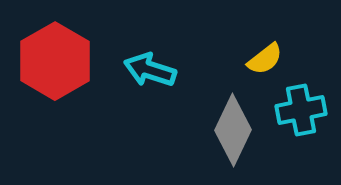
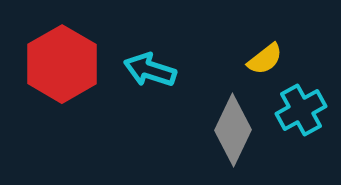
red hexagon: moved 7 px right, 3 px down
cyan cross: rotated 18 degrees counterclockwise
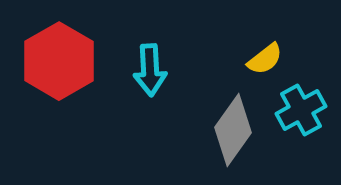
red hexagon: moved 3 px left, 3 px up
cyan arrow: rotated 111 degrees counterclockwise
gray diamond: rotated 10 degrees clockwise
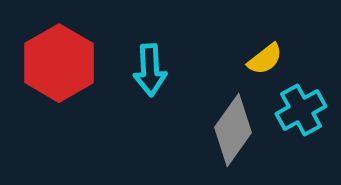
red hexagon: moved 2 px down
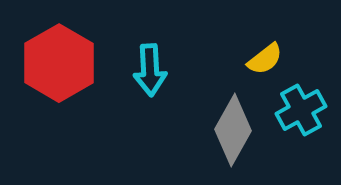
gray diamond: rotated 6 degrees counterclockwise
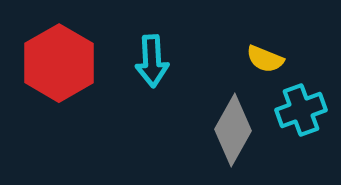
yellow semicircle: rotated 60 degrees clockwise
cyan arrow: moved 2 px right, 9 px up
cyan cross: rotated 9 degrees clockwise
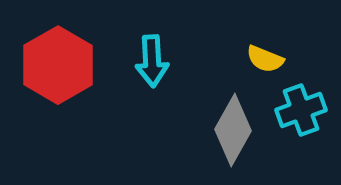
red hexagon: moved 1 px left, 2 px down
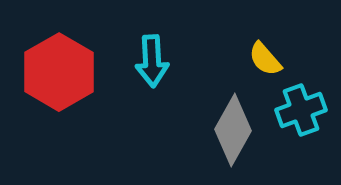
yellow semicircle: rotated 27 degrees clockwise
red hexagon: moved 1 px right, 7 px down
